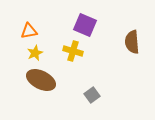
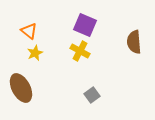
orange triangle: rotated 48 degrees clockwise
brown semicircle: moved 2 px right
yellow cross: moved 7 px right; rotated 12 degrees clockwise
brown ellipse: moved 20 px left, 8 px down; rotated 36 degrees clockwise
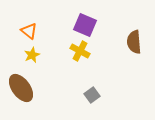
yellow star: moved 3 px left, 2 px down
brown ellipse: rotated 8 degrees counterclockwise
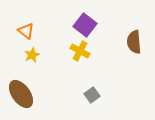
purple square: rotated 15 degrees clockwise
orange triangle: moved 3 px left
brown ellipse: moved 6 px down
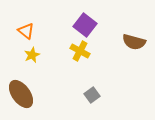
brown semicircle: rotated 70 degrees counterclockwise
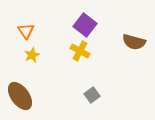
orange triangle: rotated 18 degrees clockwise
brown ellipse: moved 1 px left, 2 px down
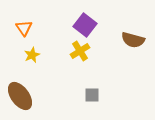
orange triangle: moved 2 px left, 3 px up
brown semicircle: moved 1 px left, 2 px up
yellow cross: rotated 30 degrees clockwise
gray square: rotated 35 degrees clockwise
